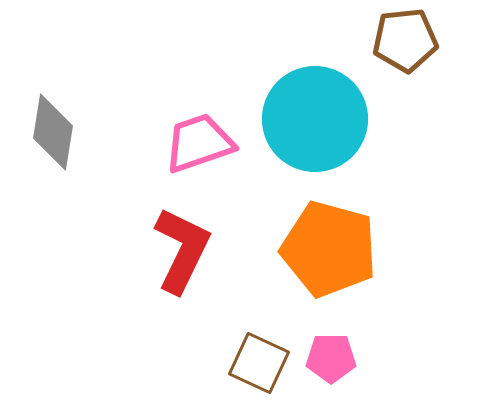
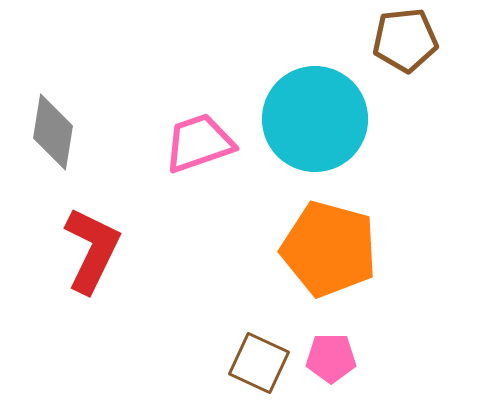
red L-shape: moved 90 px left
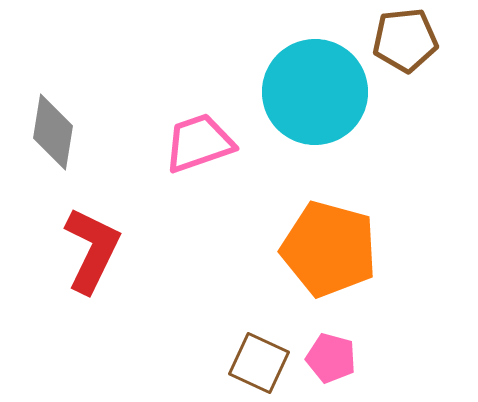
cyan circle: moved 27 px up
pink pentagon: rotated 15 degrees clockwise
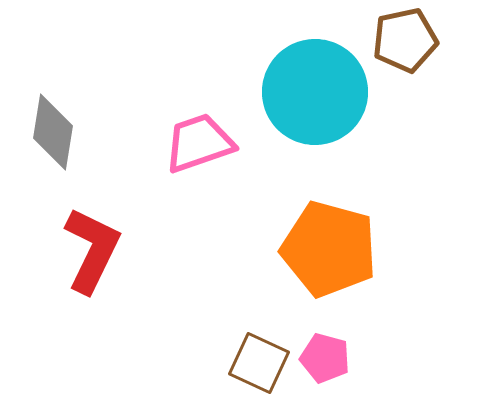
brown pentagon: rotated 6 degrees counterclockwise
pink pentagon: moved 6 px left
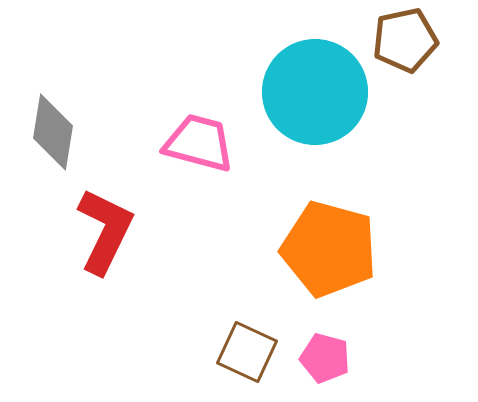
pink trapezoid: rotated 34 degrees clockwise
red L-shape: moved 13 px right, 19 px up
brown square: moved 12 px left, 11 px up
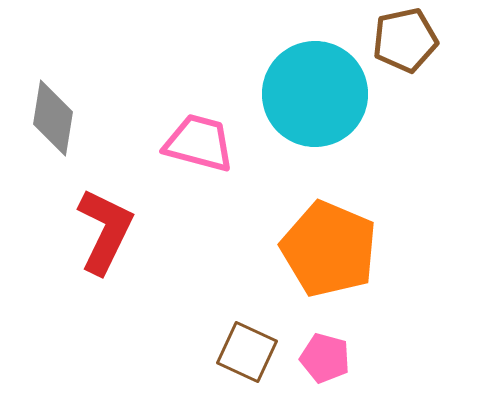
cyan circle: moved 2 px down
gray diamond: moved 14 px up
orange pentagon: rotated 8 degrees clockwise
